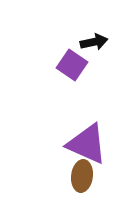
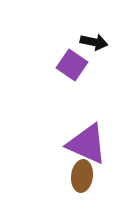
black arrow: rotated 24 degrees clockwise
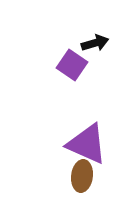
black arrow: moved 1 px right, 1 px down; rotated 28 degrees counterclockwise
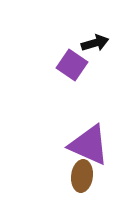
purple triangle: moved 2 px right, 1 px down
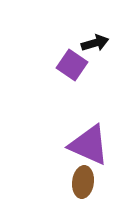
brown ellipse: moved 1 px right, 6 px down
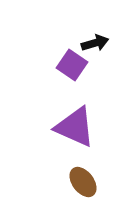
purple triangle: moved 14 px left, 18 px up
brown ellipse: rotated 44 degrees counterclockwise
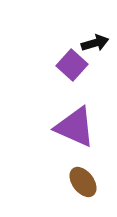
purple square: rotated 8 degrees clockwise
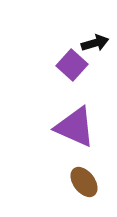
brown ellipse: moved 1 px right
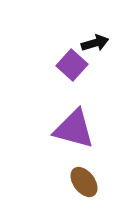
purple triangle: moved 1 px left, 2 px down; rotated 9 degrees counterclockwise
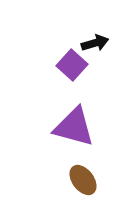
purple triangle: moved 2 px up
brown ellipse: moved 1 px left, 2 px up
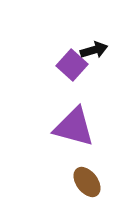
black arrow: moved 1 px left, 7 px down
brown ellipse: moved 4 px right, 2 px down
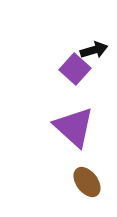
purple square: moved 3 px right, 4 px down
purple triangle: rotated 27 degrees clockwise
